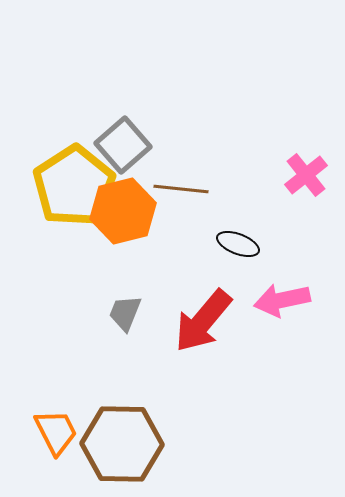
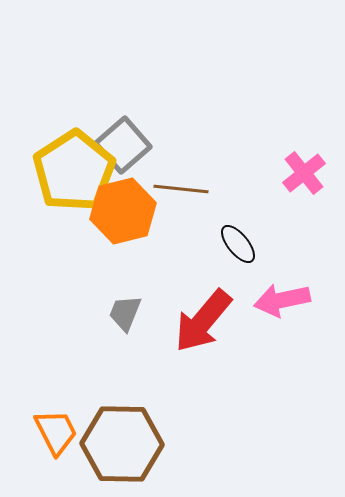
pink cross: moved 2 px left, 2 px up
yellow pentagon: moved 15 px up
black ellipse: rotated 30 degrees clockwise
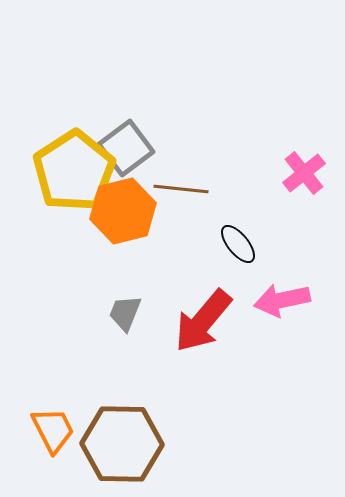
gray square: moved 3 px right, 3 px down; rotated 4 degrees clockwise
orange trapezoid: moved 3 px left, 2 px up
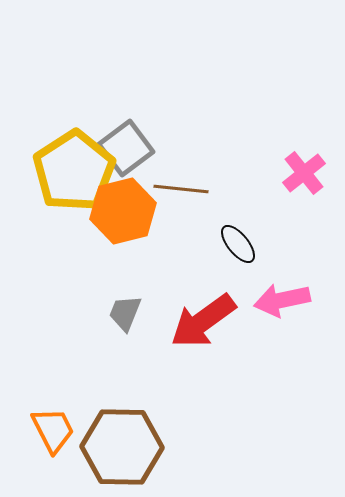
red arrow: rotated 14 degrees clockwise
brown hexagon: moved 3 px down
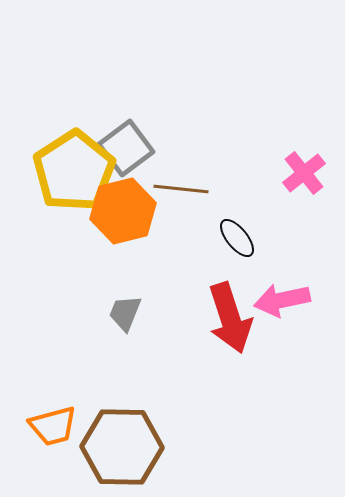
black ellipse: moved 1 px left, 6 px up
red arrow: moved 27 px right, 3 px up; rotated 72 degrees counterclockwise
orange trapezoid: moved 4 px up; rotated 102 degrees clockwise
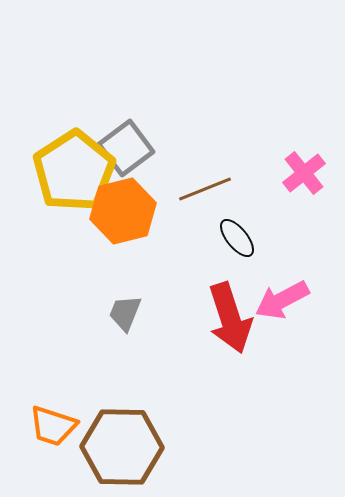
brown line: moved 24 px right; rotated 28 degrees counterclockwise
pink arrow: rotated 16 degrees counterclockwise
orange trapezoid: rotated 33 degrees clockwise
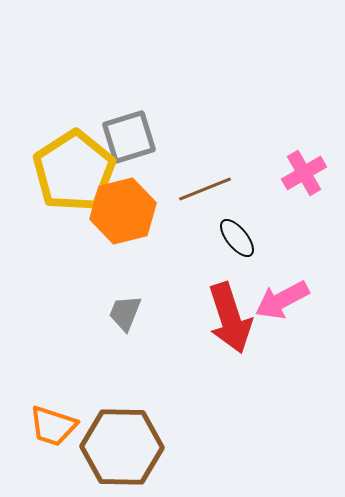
gray square: moved 3 px right, 11 px up; rotated 20 degrees clockwise
pink cross: rotated 9 degrees clockwise
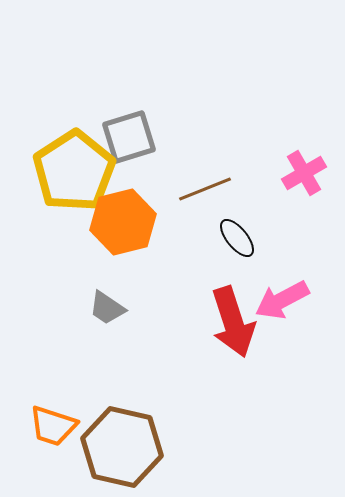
orange hexagon: moved 11 px down
gray trapezoid: moved 18 px left, 5 px up; rotated 78 degrees counterclockwise
red arrow: moved 3 px right, 4 px down
brown hexagon: rotated 12 degrees clockwise
